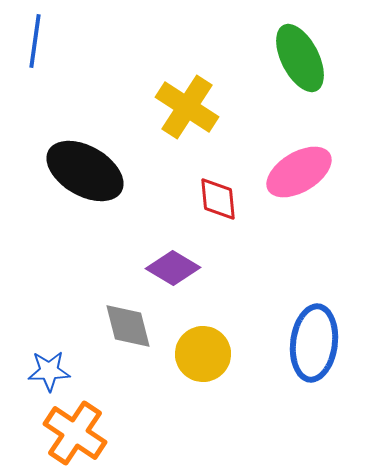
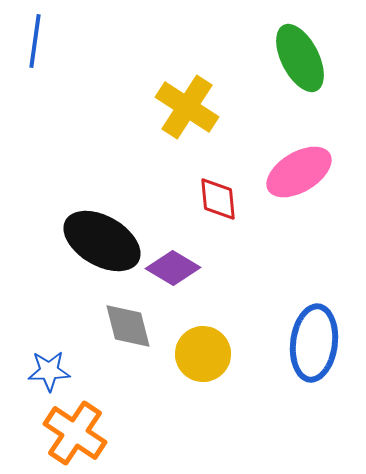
black ellipse: moved 17 px right, 70 px down
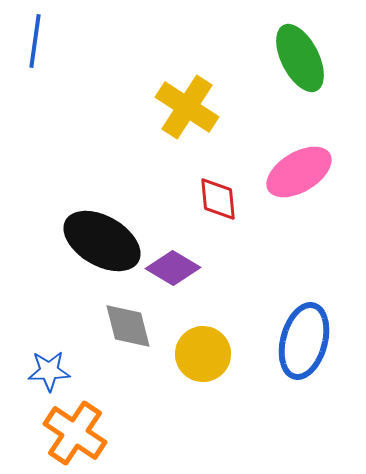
blue ellipse: moved 10 px left, 2 px up; rotated 8 degrees clockwise
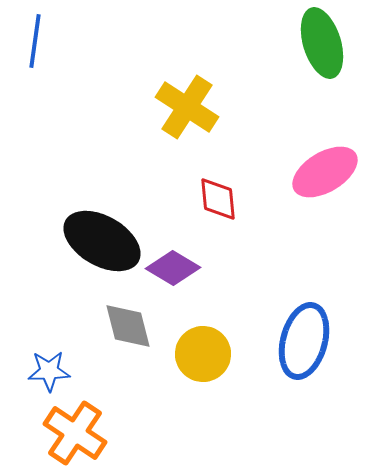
green ellipse: moved 22 px right, 15 px up; rotated 10 degrees clockwise
pink ellipse: moved 26 px right
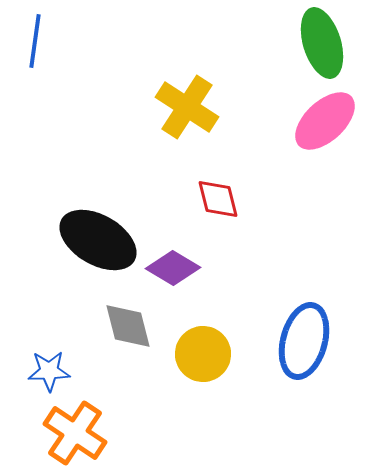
pink ellipse: moved 51 px up; rotated 12 degrees counterclockwise
red diamond: rotated 9 degrees counterclockwise
black ellipse: moved 4 px left, 1 px up
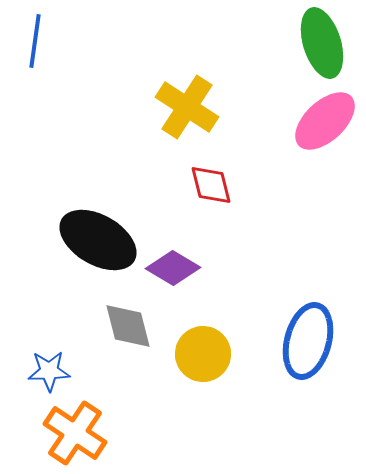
red diamond: moved 7 px left, 14 px up
blue ellipse: moved 4 px right
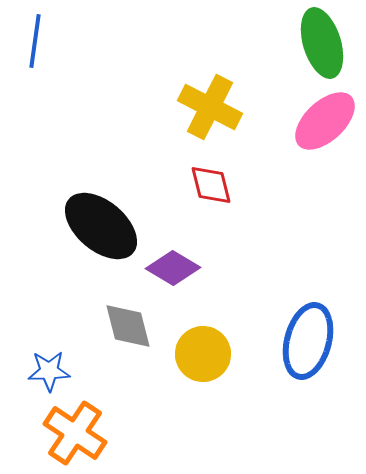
yellow cross: moved 23 px right; rotated 6 degrees counterclockwise
black ellipse: moved 3 px right, 14 px up; rotated 10 degrees clockwise
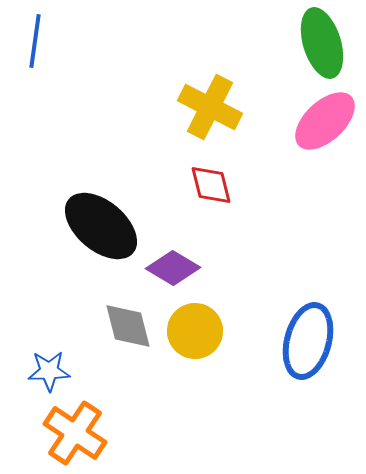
yellow circle: moved 8 px left, 23 px up
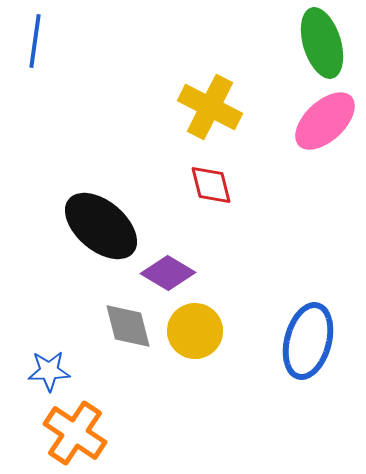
purple diamond: moved 5 px left, 5 px down
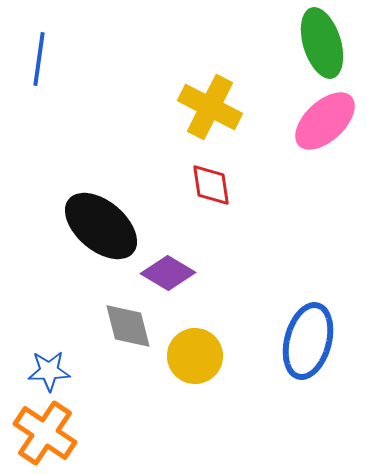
blue line: moved 4 px right, 18 px down
red diamond: rotated 6 degrees clockwise
yellow circle: moved 25 px down
orange cross: moved 30 px left
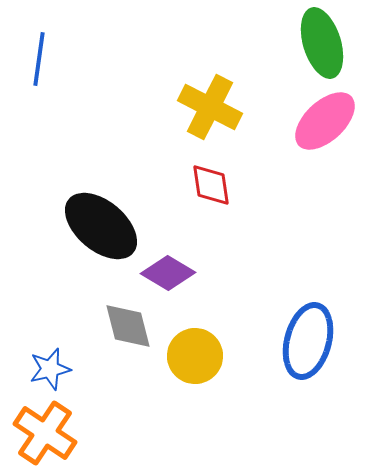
blue star: moved 1 px right, 2 px up; rotated 12 degrees counterclockwise
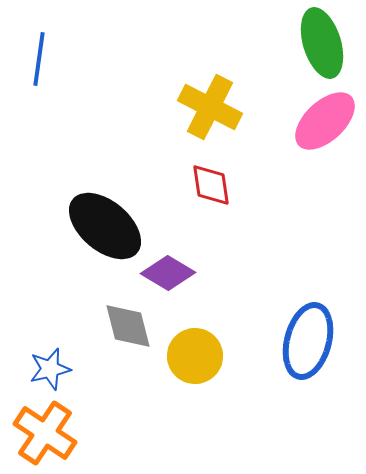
black ellipse: moved 4 px right
